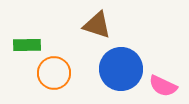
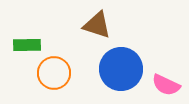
pink semicircle: moved 3 px right, 1 px up
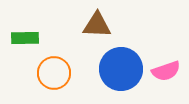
brown triangle: rotated 16 degrees counterclockwise
green rectangle: moved 2 px left, 7 px up
pink semicircle: moved 14 px up; rotated 44 degrees counterclockwise
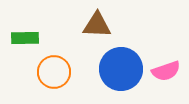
orange circle: moved 1 px up
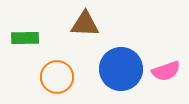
brown triangle: moved 12 px left, 1 px up
orange circle: moved 3 px right, 5 px down
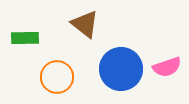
brown triangle: rotated 36 degrees clockwise
pink semicircle: moved 1 px right, 4 px up
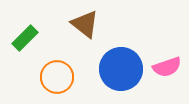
green rectangle: rotated 44 degrees counterclockwise
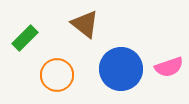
pink semicircle: moved 2 px right
orange circle: moved 2 px up
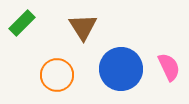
brown triangle: moved 2 px left, 3 px down; rotated 20 degrees clockwise
green rectangle: moved 3 px left, 15 px up
pink semicircle: rotated 96 degrees counterclockwise
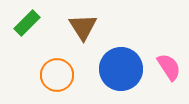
green rectangle: moved 5 px right
pink semicircle: rotated 8 degrees counterclockwise
